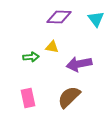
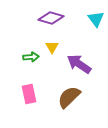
purple diamond: moved 8 px left, 1 px down; rotated 15 degrees clockwise
yellow triangle: rotated 48 degrees clockwise
purple arrow: rotated 45 degrees clockwise
pink rectangle: moved 1 px right, 4 px up
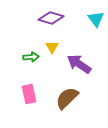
brown semicircle: moved 2 px left, 1 px down
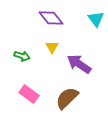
purple diamond: rotated 35 degrees clockwise
green arrow: moved 9 px left, 1 px up; rotated 21 degrees clockwise
pink rectangle: rotated 42 degrees counterclockwise
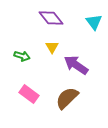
cyan triangle: moved 2 px left, 3 px down
purple arrow: moved 3 px left, 1 px down
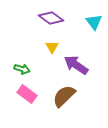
purple diamond: rotated 15 degrees counterclockwise
green arrow: moved 13 px down
pink rectangle: moved 2 px left
brown semicircle: moved 3 px left, 2 px up
